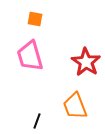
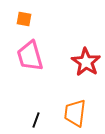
orange square: moved 11 px left
orange trapezoid: moved 7 px down; rotated 28 degrees clockwise
black line: moved 1 px left, 1 px up
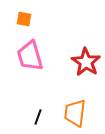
black line: moved 2 px right, 3 px up
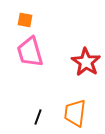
orange square: moved 1 px right, 1 px down
pink trapezoid: moved 4 px up
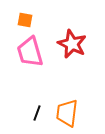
red star: moved 14 px left, 18 px up; rotated 8 degrees counterclockwise
orange trapezoid: moved 8 px left
black line: moved 1 px left, 4 px up
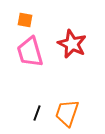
orange trapezoid: rotated 12 degrees clockwise
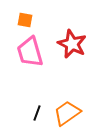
orange trapezoid: rotated 36 degrees clockwise
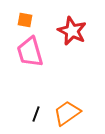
red star: moved 13 px up
black line: moved 1 px left, 1 px down
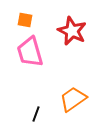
orange trapezoid: moved 6 px right, 14 px up
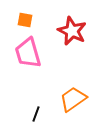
pink trapezoid: moved 2 px left, 1 px down
